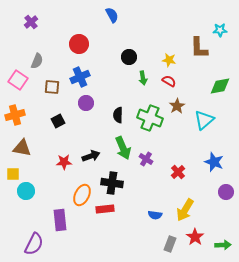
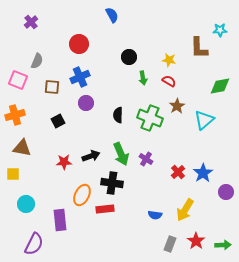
pink square at (18, 80): rotated 12 degrees counterclockwise
green arrow at (123, 148): moved 2 px left, 6 px down
blue star at (214, 162): moved 11 px left, 11 px down; rotated 18 degrees clockwise
cyan circle at (26, 191): moved 13 px down
red star at (195, 237): moved 1 px right, 4 px down
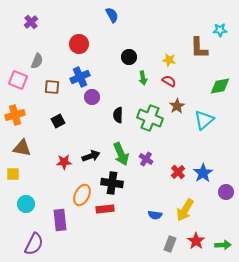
purple circle at (86, 103): moved 6 px right, 6 px up
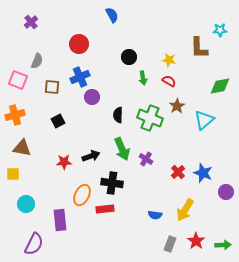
green arrow at (121, 154): moved 1 px right, 5 px up
blue star at (203, 173): rotated 18 degrees counterclockwise
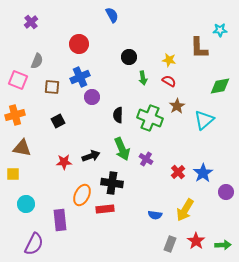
blue star at (203, 173): rotated 18 degrees clockwise
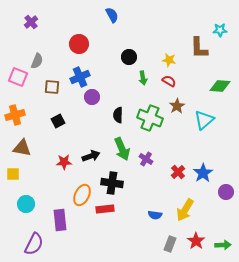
pink square at (18, 80): moved 3 px up
green diamond at (220, 86): rotated 15 degrees clockwise
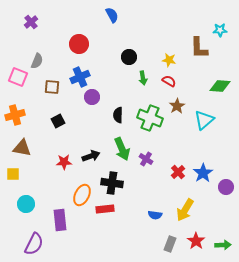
purple circle at (226, 192): moved 5 px up
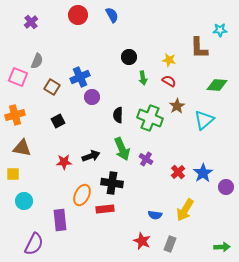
red circle at (79, 44): moved 1 px left, 29 px up
green diamond at (220, 86): moved 3 px left, 1 px up
brown square at (52, 87): rotated 28 degrees clockwise
cyan circle at (26, 204): moved 2 px left, 3 px up
red star at (196, 241): moved 54 px left; rotated 12 degrees counterclockwise
green arrow at (223, 245): moved 1 px left, 2 px down
